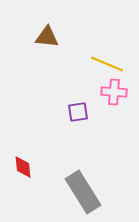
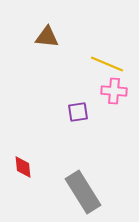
pink cross: moved 1 px up
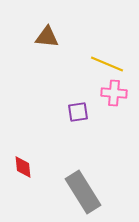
pink cross: moved 2 px down
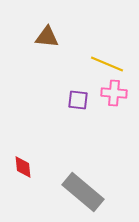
purple square: moved 12 px up; rotated 15 degrees clockwise
gray rectangle: rotated 18 degrees counterclockwise
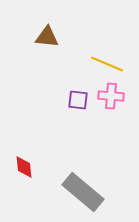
pink cross: moved 3 px left, 3 px down
red diamond: moved 1 px right
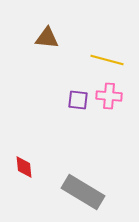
brown triangle: moved 1 px down
yellow line: moved 4 px up; rotated 8 degrees counterclockwise
pink cross: moved 2 px left
gray rectangle: rotated 9 degrees counterclockwise
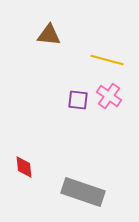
brown triangle: moved 2 px right, 3 px up
pink cross: rotated 30 degrees clockwise
gray rectangle: rotated 12 degrees counterclockwise
